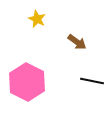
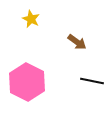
yellow star: moved 6 px left
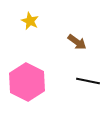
yellow star: moved 1 px left, 2 px down
black line: moved 4 px left
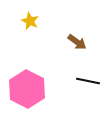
pink hexagon: moved 7 px down
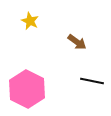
black line: moved 4 px right
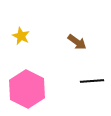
yellow star: moved 9 px left, 15 px down
black line: rotated 15 degrees counterclockwise
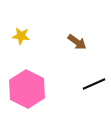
yellow star: rotated 18 degrees counterclockwise
black line: moved 2 px right, 3 px down; rotated 20 degrees counterclockwise
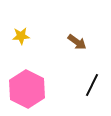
yellow star: rotated 12 degrees counterclockwise
black line: moved 2 px left, 1 px down; rotated 40 degrees counterclockwise
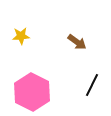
pink hexagon: moved 5 px right, 3 px down
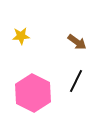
black line: moved 16 px left, 4 px up
pink hexagon: moved 1 px right, 1 px down
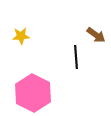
brown arrow: moved 19 px right, 7 px up
black line: moved 24 px up; rotated 30 degrees counterclockwise
